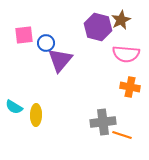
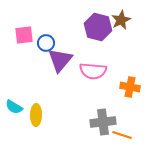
pink semicircle: moved 33 px left, 17 px down
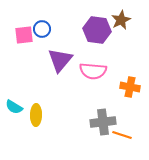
purple hexagon: moved 1 px left, 3 px down; rotated 8 degrees counterclockwise
blue circle: moved 4 px left, 14 px up
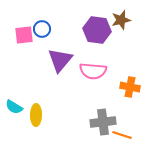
brown star: rotated 12 degrees clockwise
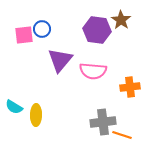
brown star: rotated 24 degrees counterclockwise
orange cross: rotated 18 degrees counterclockwise
